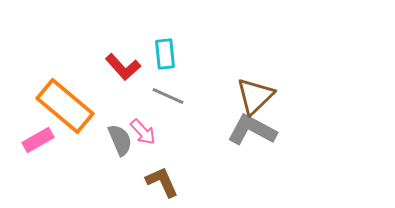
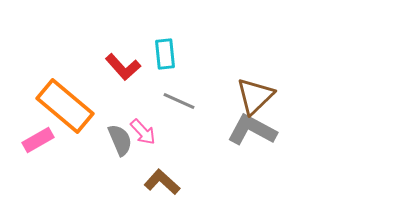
gray line: moved 11 px right, 5 px down
brown L-shape: rotated 24 degrees counterclockwise
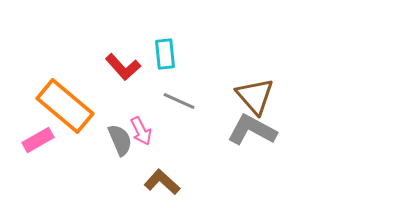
brown triangle: rotated 27 degrees counterclockwise
pink arrow: moved 2 px left, 1 px up; rotated 16 degrees clockwise
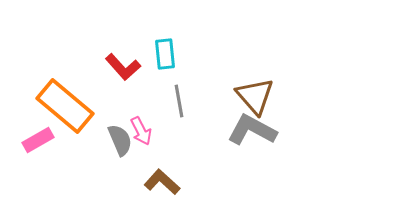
gray line: rotated 56 degrees clockwise
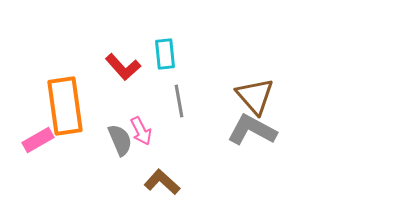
orange rectangle: rotated 42 degrees clockwise
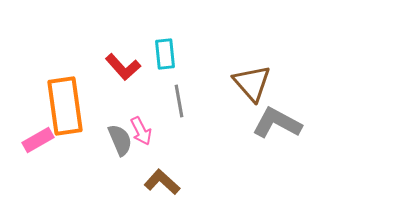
brown triangle: moved 3 px left, 13 px up
gray L-shape: moved 25 px right, 7 px up
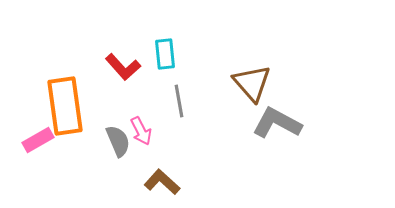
gray semicircle: moved 2 px left, 1 px down
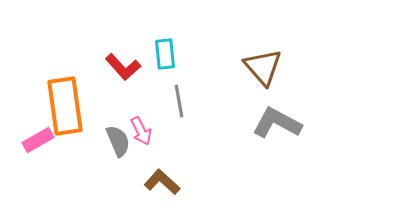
brown triangle: moved 11 px right, 16 px up
